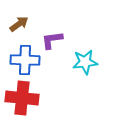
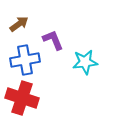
purple L-shape: moved 1 px right; rotated 75 degrees clockwise
blue cross: rotated 12 degrees counterclockwise
red cross: rotated 12 degrees clockwise
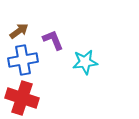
brown arrow: moved 7 px down
blue cross: moved 2 px left
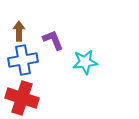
brown arrow: rotated 54 degrees counterclockwise
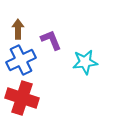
brown arrow: moved 1 px left, 2 px up
purple L-shape: moved 2 px left
blue cross: moved 2 px left; rotated 16 degrees counterclockwise
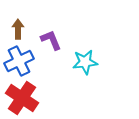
blue cross: moved 2 px left, 1 px down
red cross: rotated 16 degrees clockwise
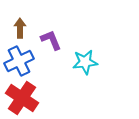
brown arrow: moved 2 px right, 1 px up
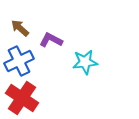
brown arrow: rotated 48 degrees counterclockwise
purple L-shape: rotated 40 degrees counterclockwise
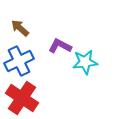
purple L-shape: moved 9 px right, 6 px down
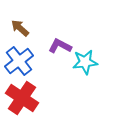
blue cross: rotated 12 degrees counterclockwise
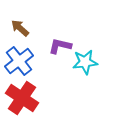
purple L-shape: rotated 15 degrees counterclockwise
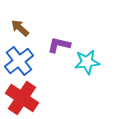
purple L-shape: moved 1 px left, 1 px up
cyan star: moved 2 px right
